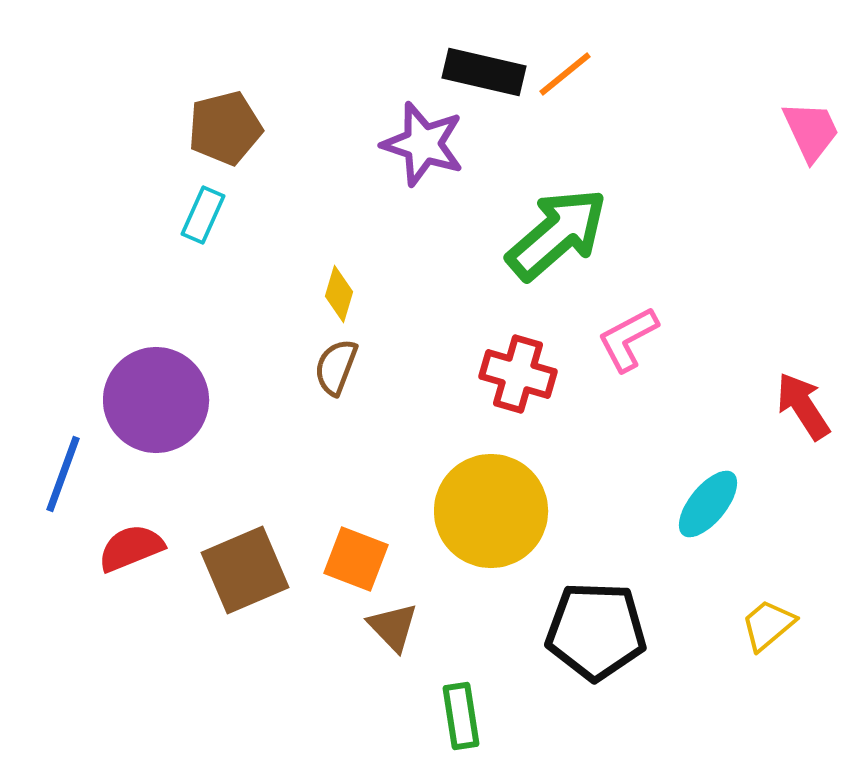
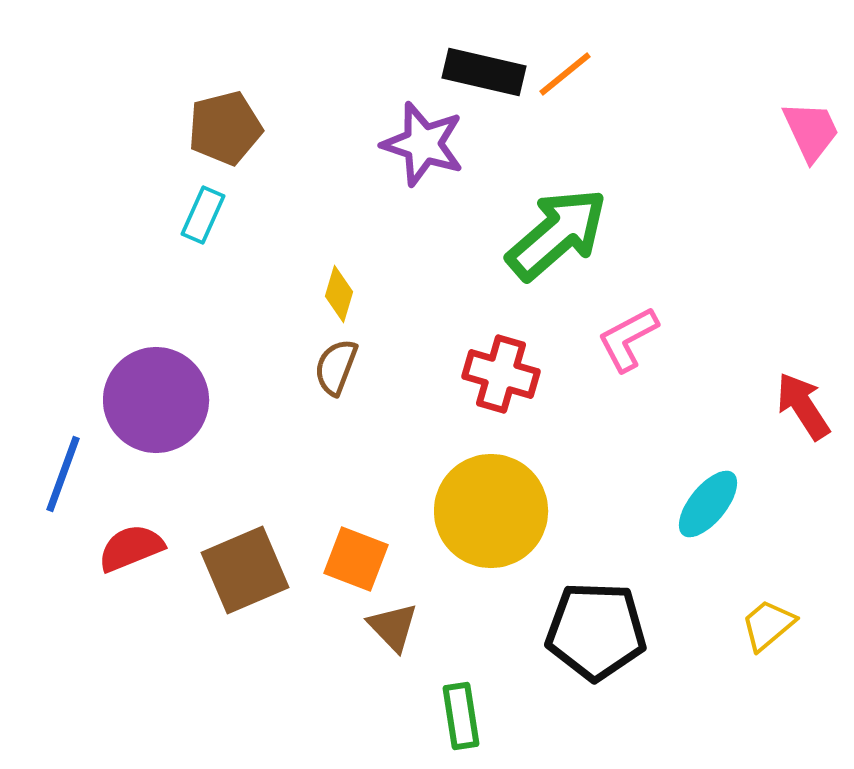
red cross: moved 17 px left
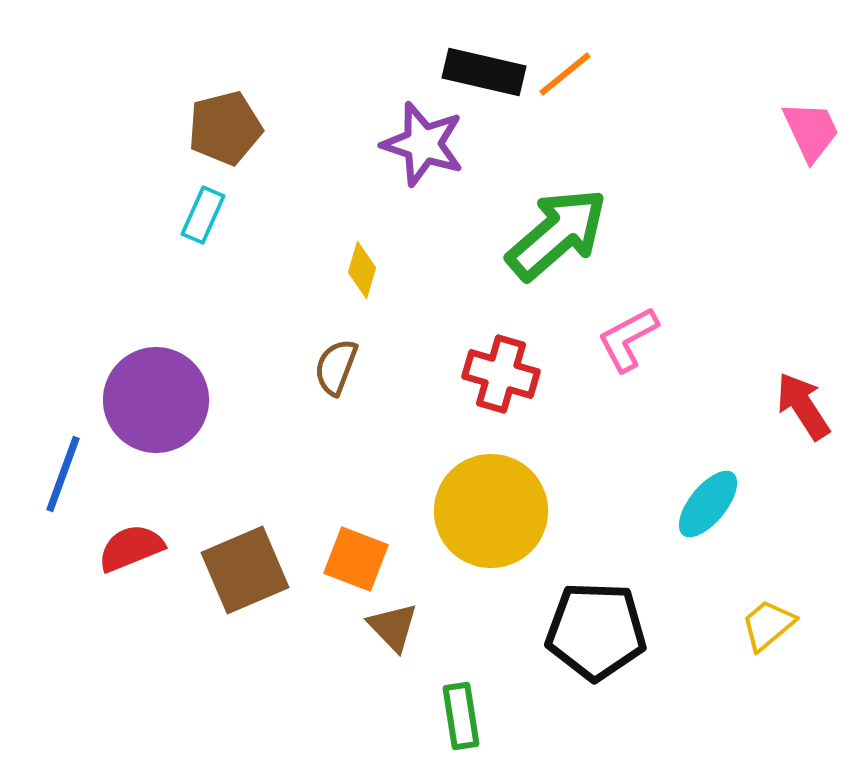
yellow diamond: moved 23 px right, 24 px up
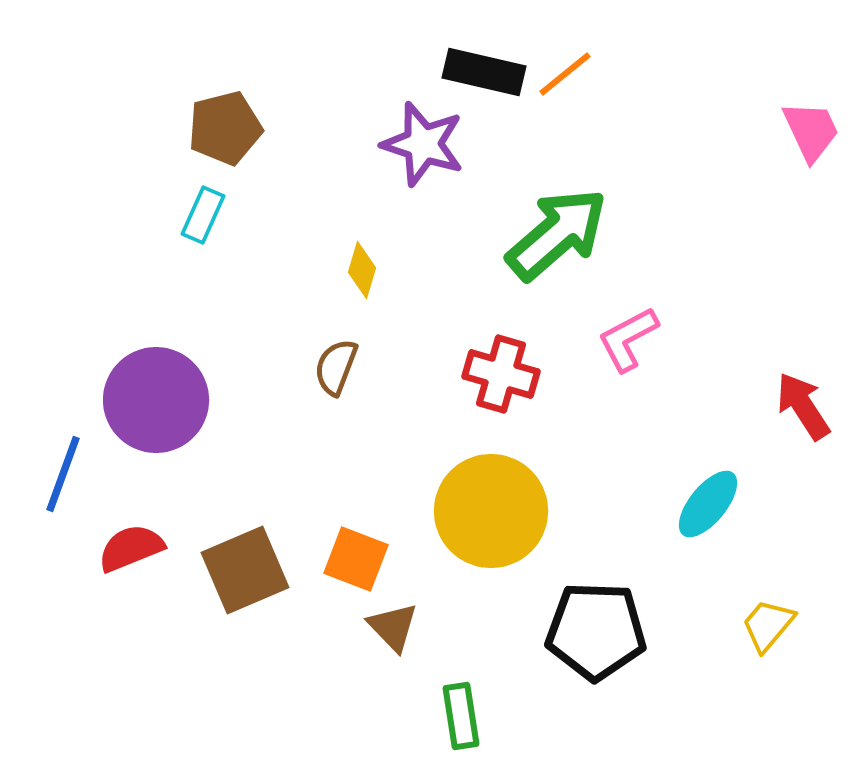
yellow trapezoid: rotated 10 degrees counterclockwise
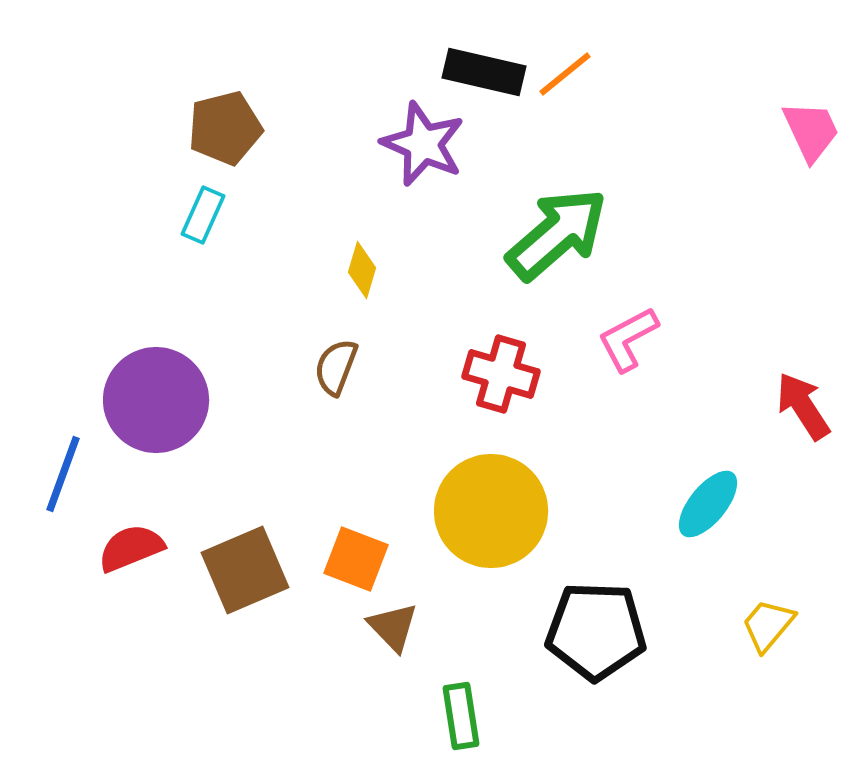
purple star: rotated 6 degrees clockwise
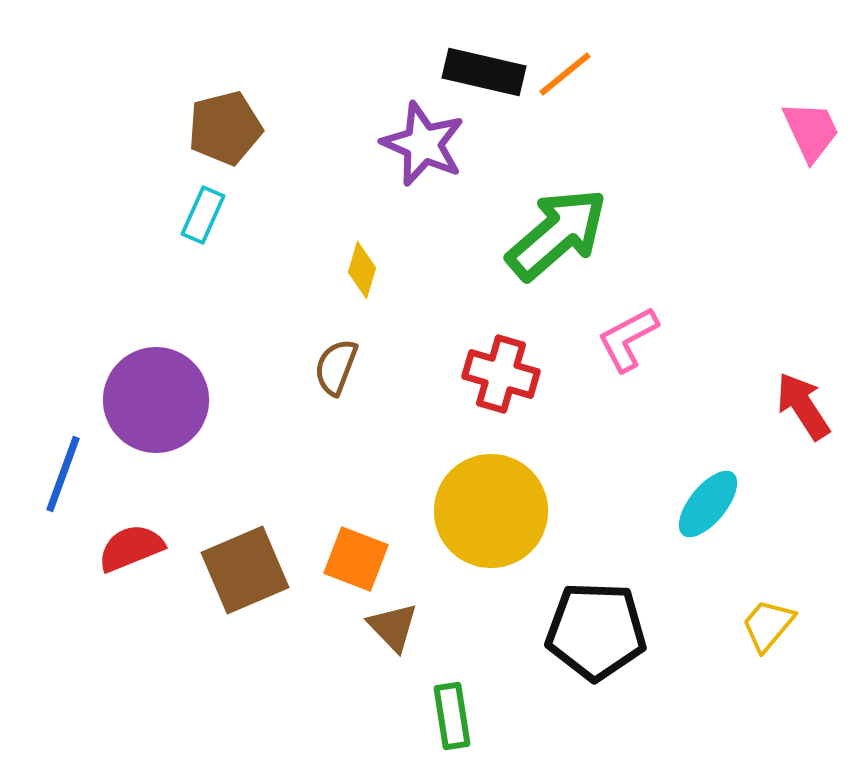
green rectangle: moved 9 px left
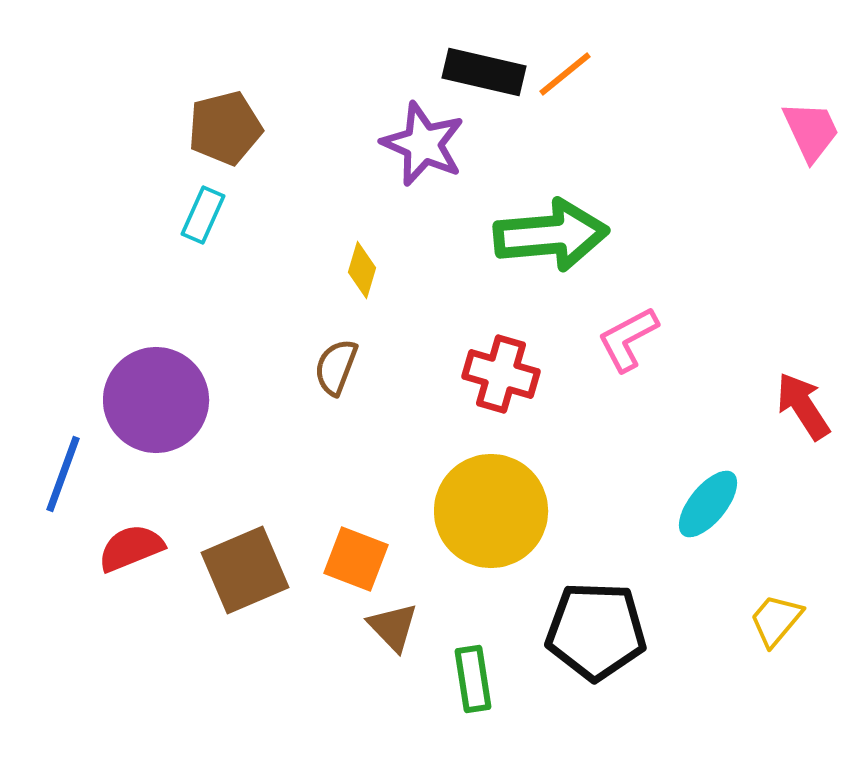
green arrow: moved 6 px left, 1 px down; rotated 36 degrees clockwise
yellow trapezoid: moved 8 px right, 5 px up
green rectangle: moved 21 px right, 37 px up
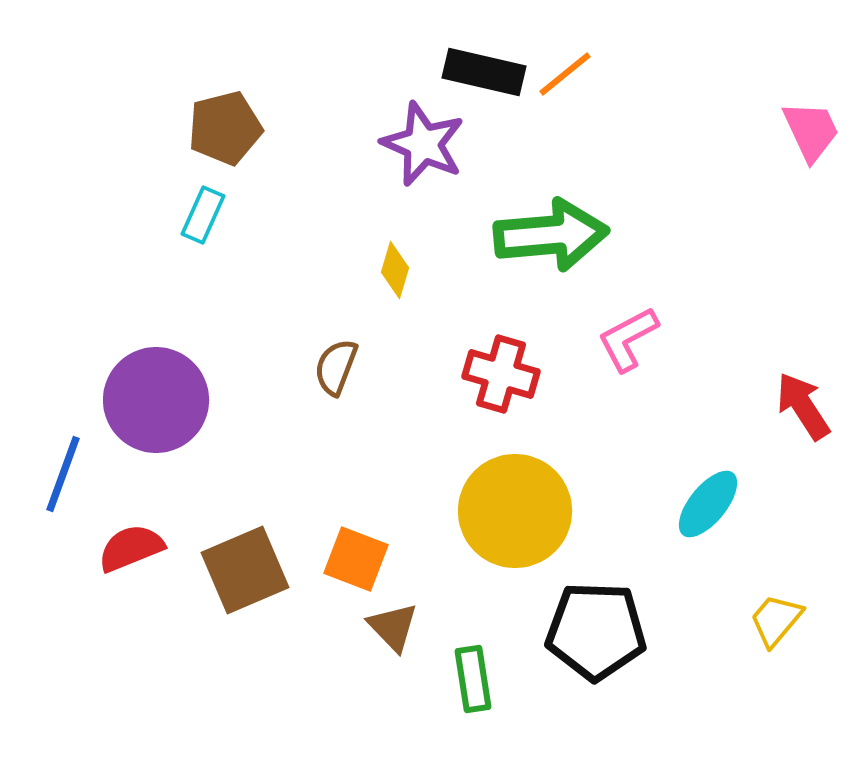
yellow diamond: moved 33 px right
yellow circle: moved 24 px right
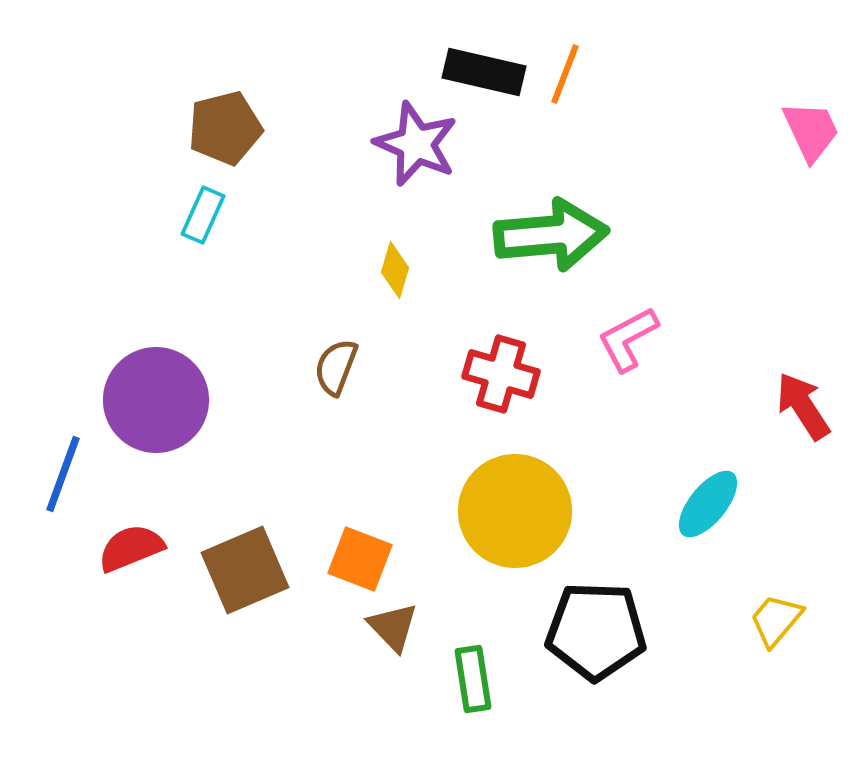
orange line: rotated 30 degrees counterclockwise
purple star: moved 7 px left
orange square: moved 4 px right
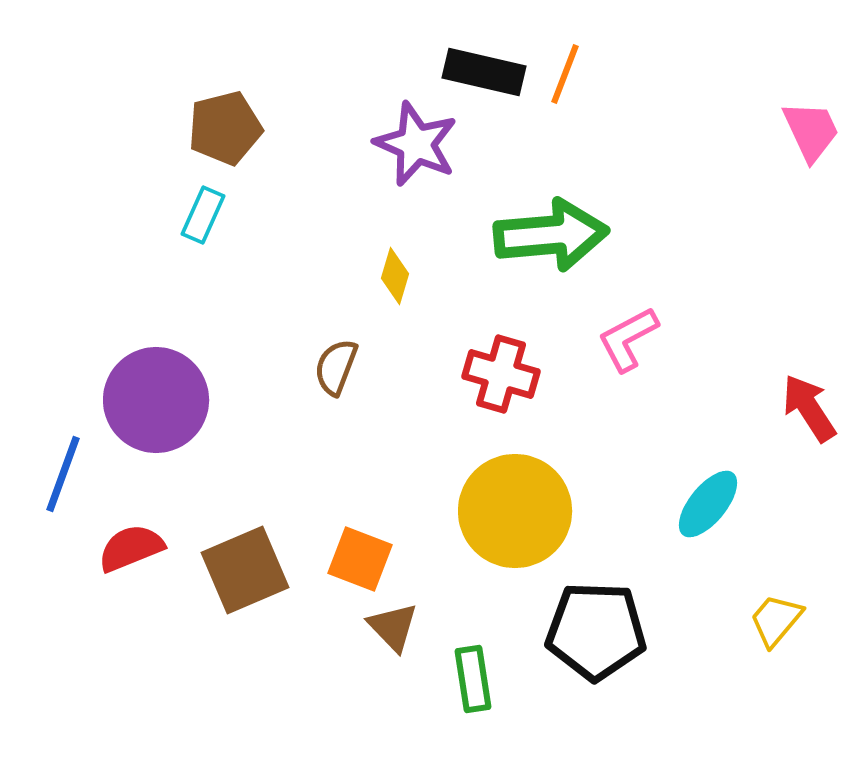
yellow diamond: moved 6 px down
red arrow: moved 6 px right, 2 px down
